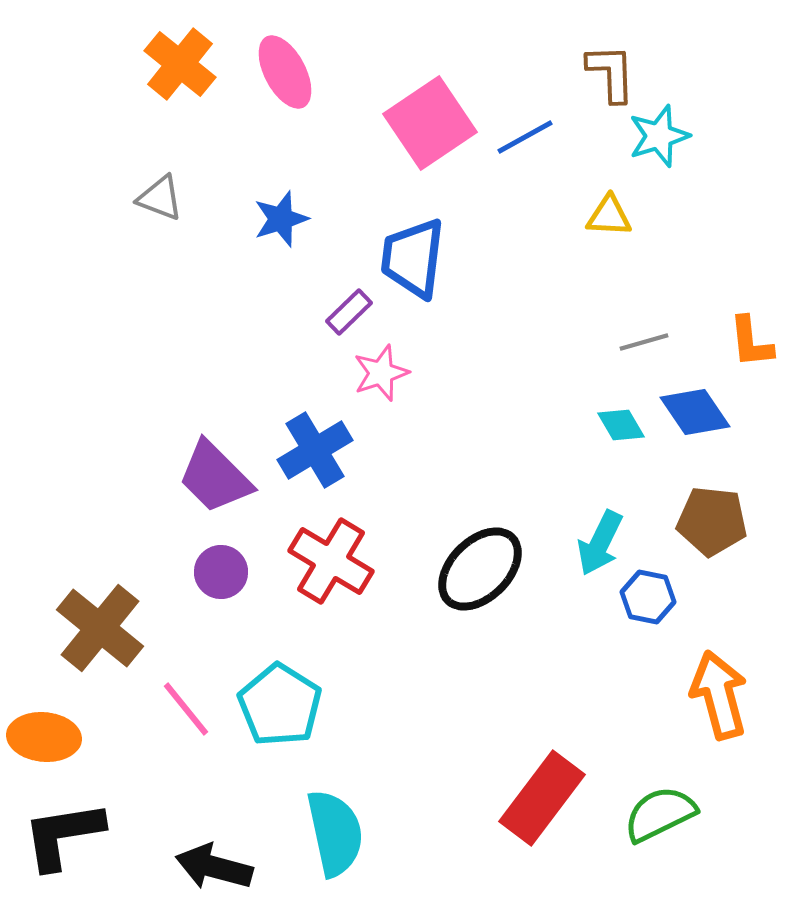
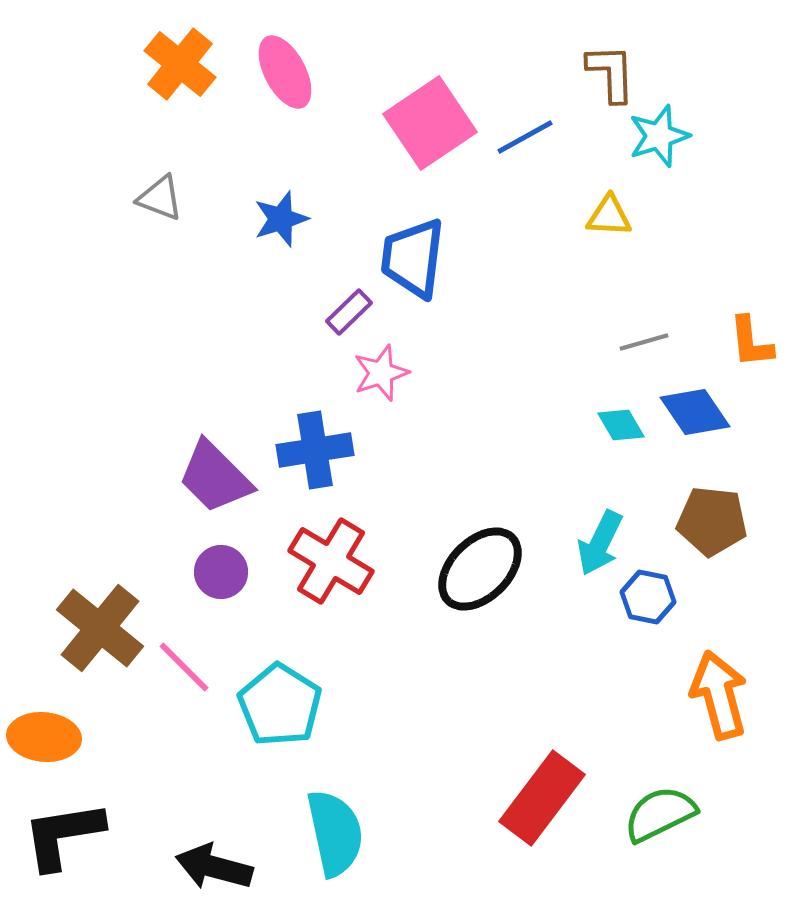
blue cross: rotated 22 degrees clockwise
pink line: moved 2 px left, 42 px up; rotated 6 degrees counterclockwise
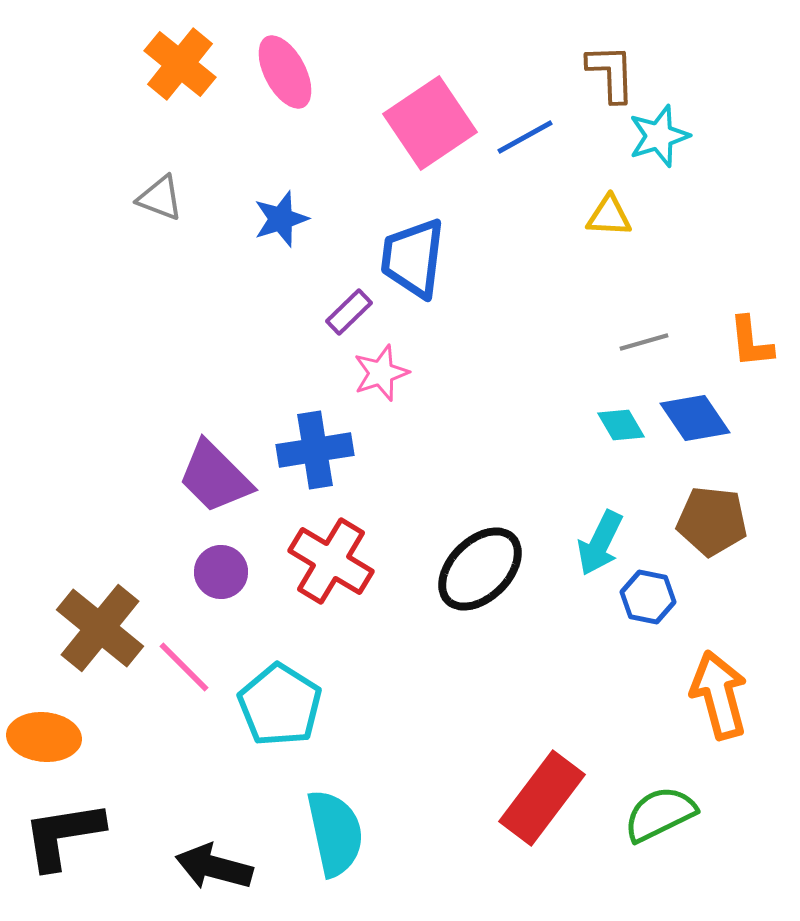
blue diamond: moved 6 px down
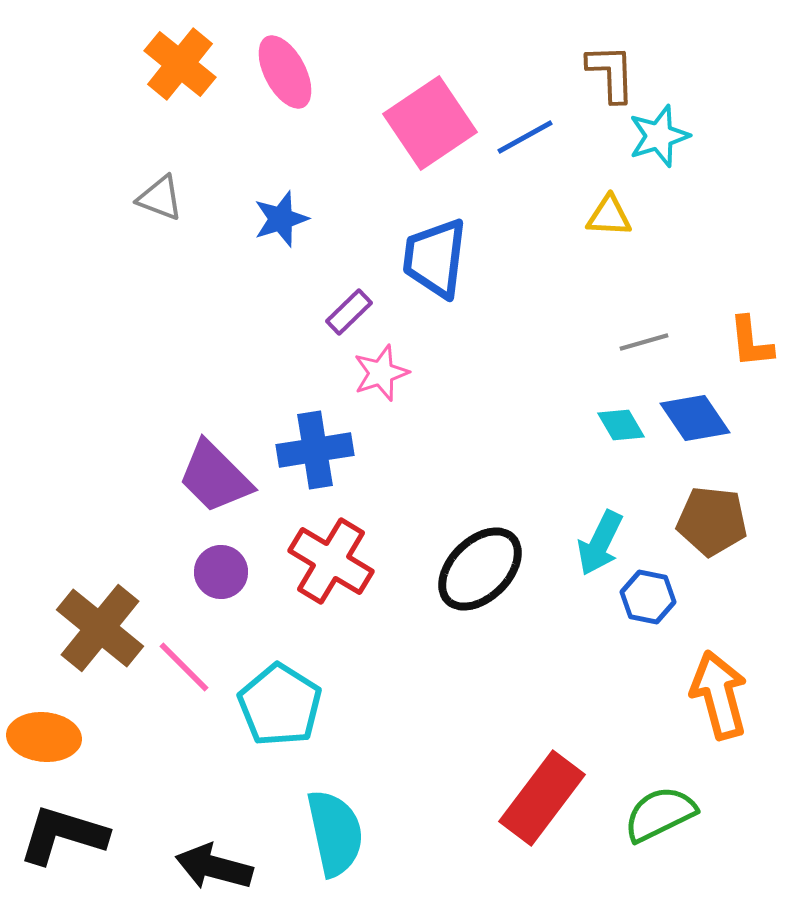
blue trapezoid: moved 22 px right
black L-shape: rotated 26 degrees clockwise
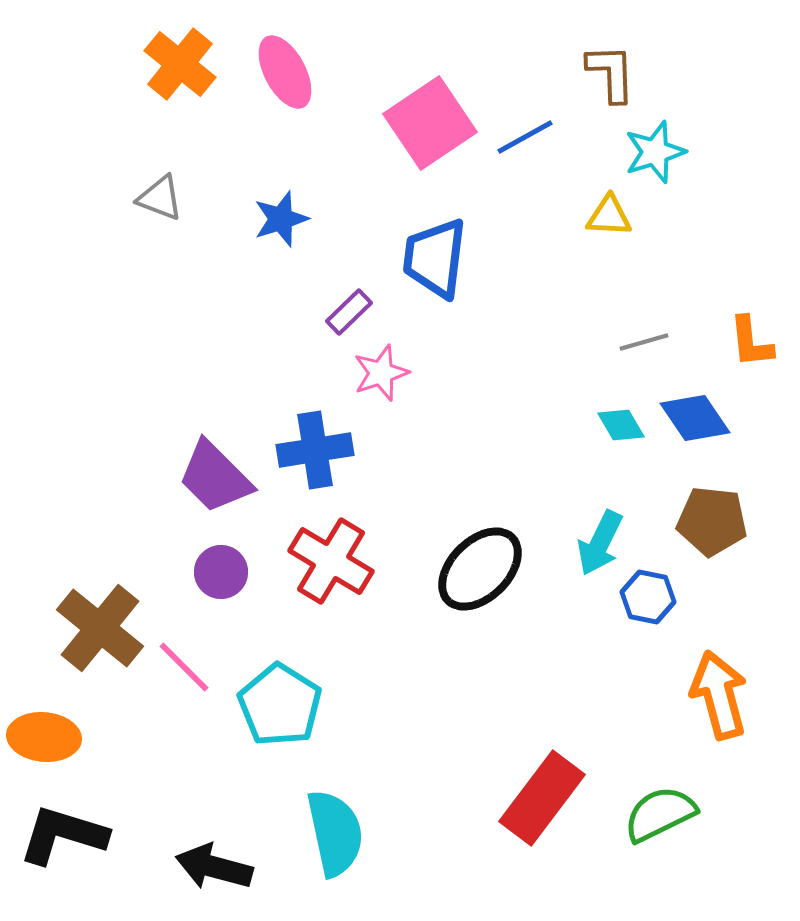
cyan star: moved 4 px left, 16 px down
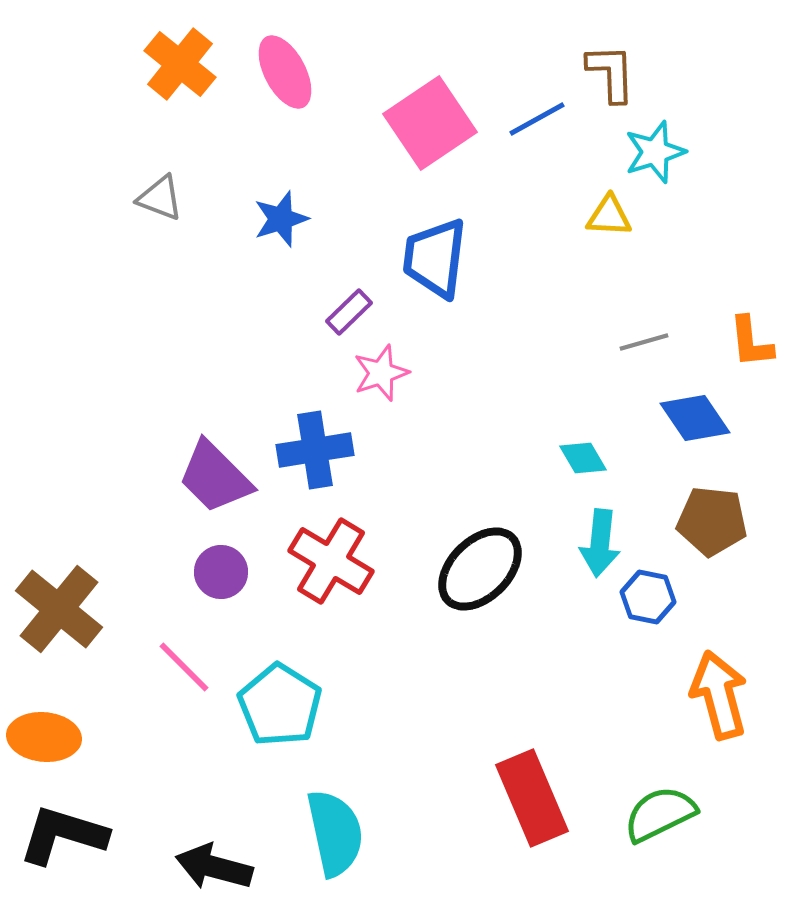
blue line: moved 12 px right, 18 px up
cyan diamond: moved 38 px left, 33 px down
cyan arrow: rotated 20 degrees counterclockwise
brown cross: moved 41 px left, 19 px up
red rectangle: moved 10 px left; rotated 60 degrees counterclockwise
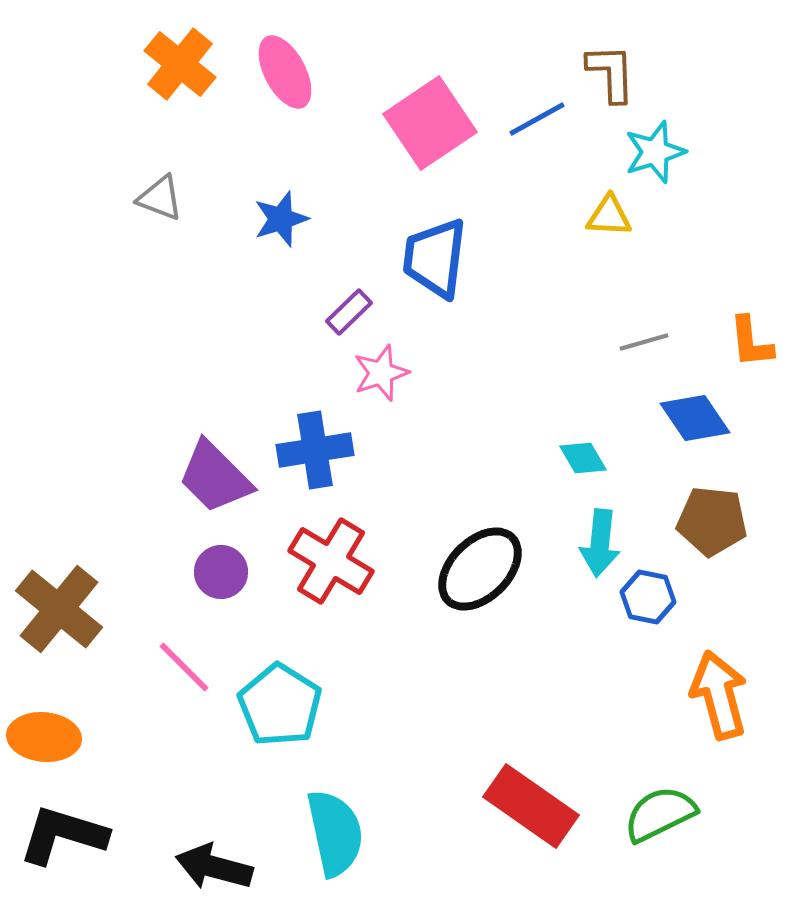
red rectangle: moved 1 px left, 8 px down; rotated 32 degrees counterclockwise
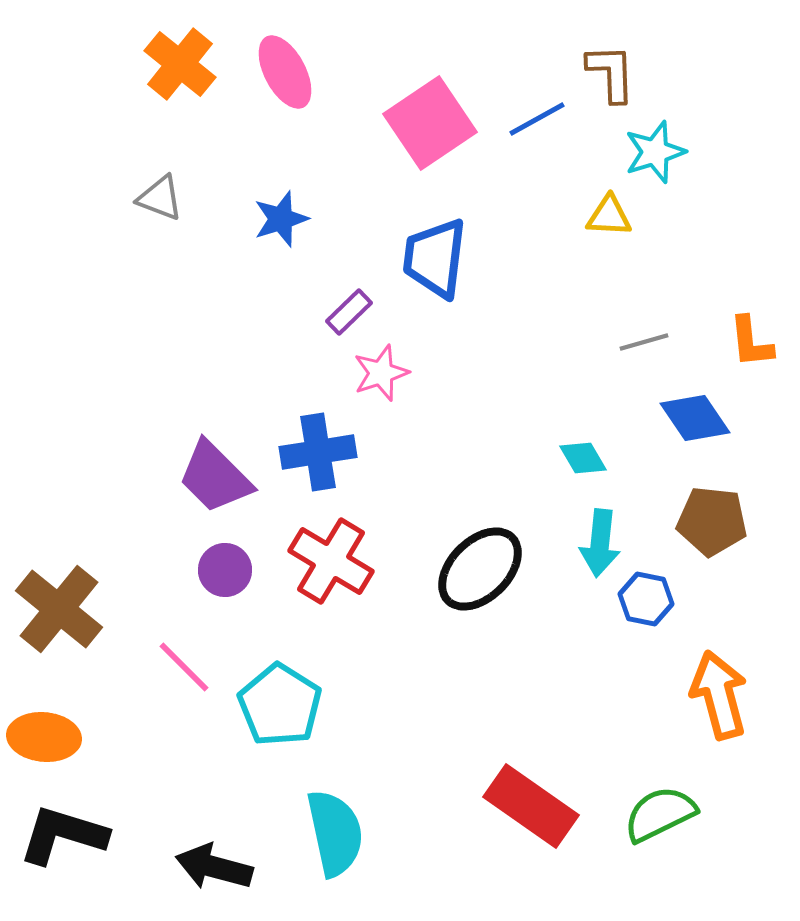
blue cross: moved 3 px right, 2 px down
purple circle: moved 4 px right, 2 px up
blue hexagon: moved 2 px left, 2 px down
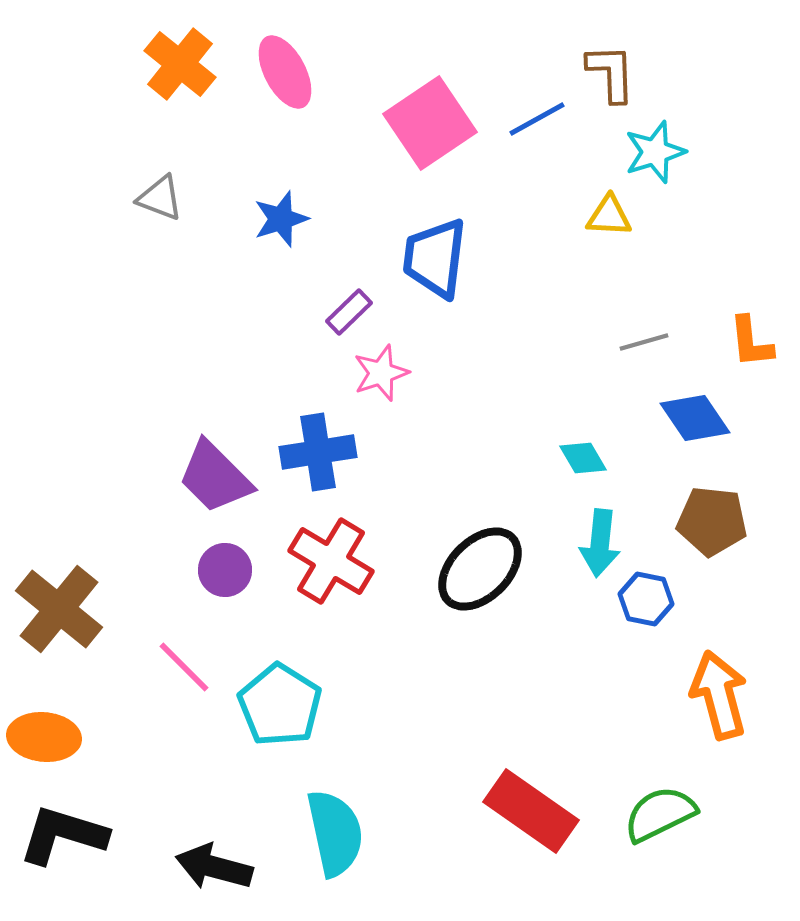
red rectangle: moved 5 px down
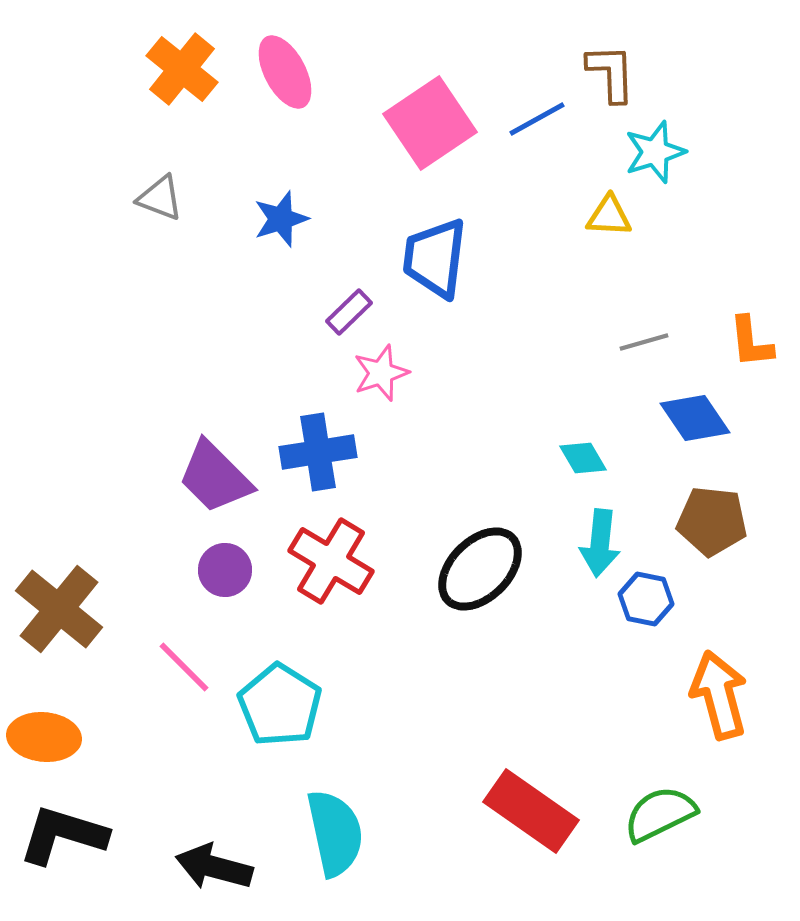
orange cross: moved 2 px right, 5 px down
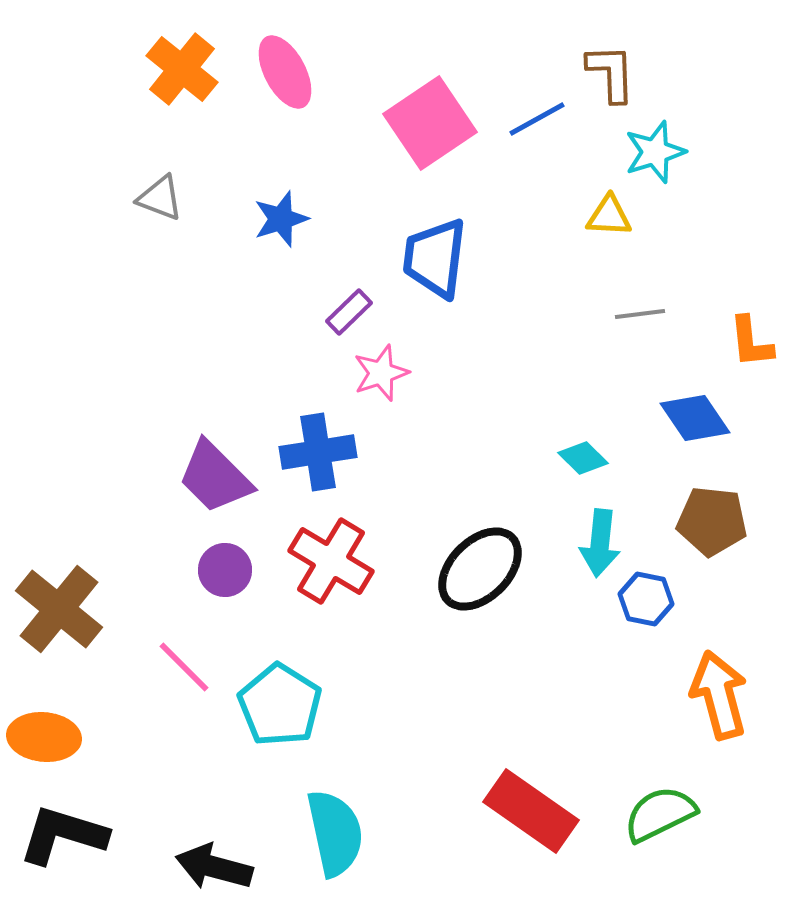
gray line: moved 4 px left, 28 px up; rotated 9 degrees clockwise
cyan diamond: rotated 15 degrees counterclockwise
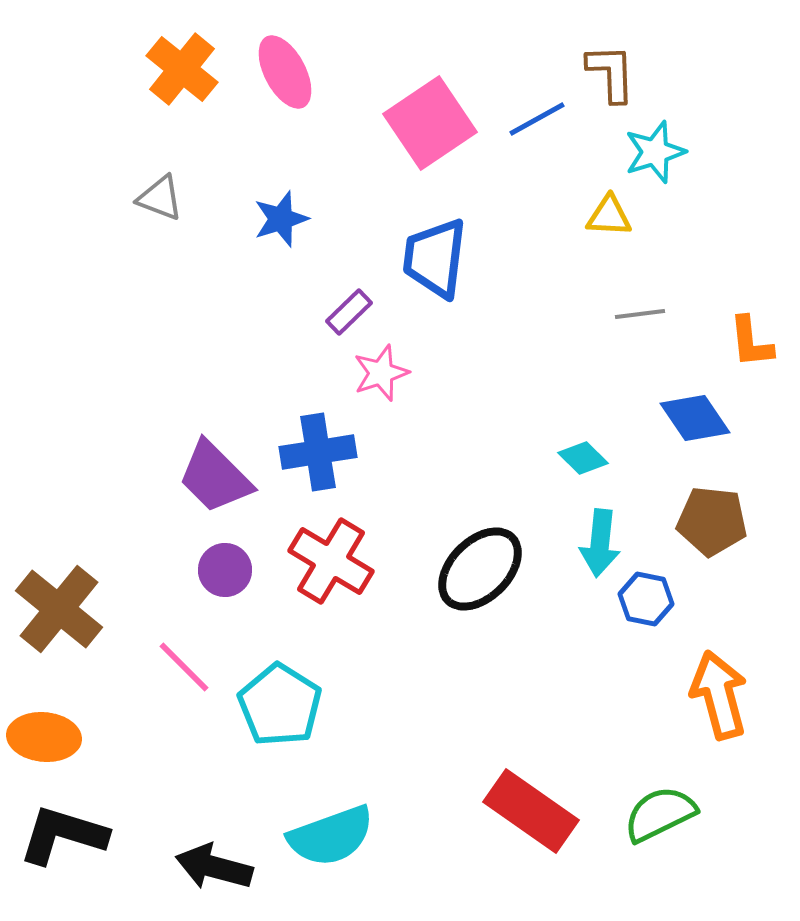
cyan semicircle: moved 4 px left, 3 px down; rotated 82 degrees clockwise
